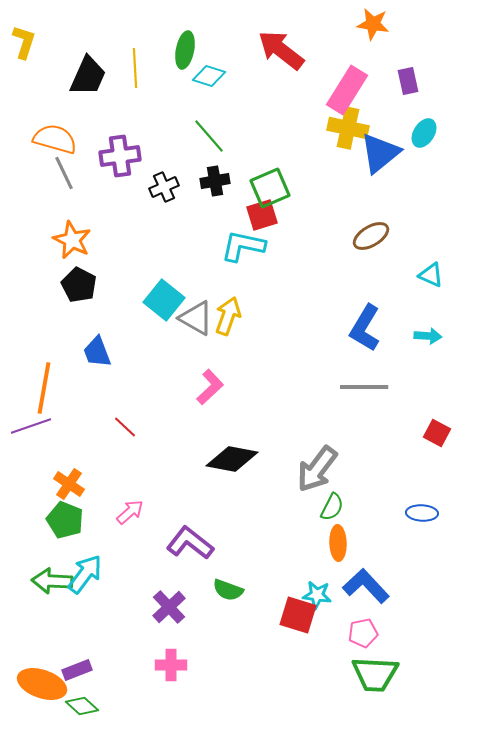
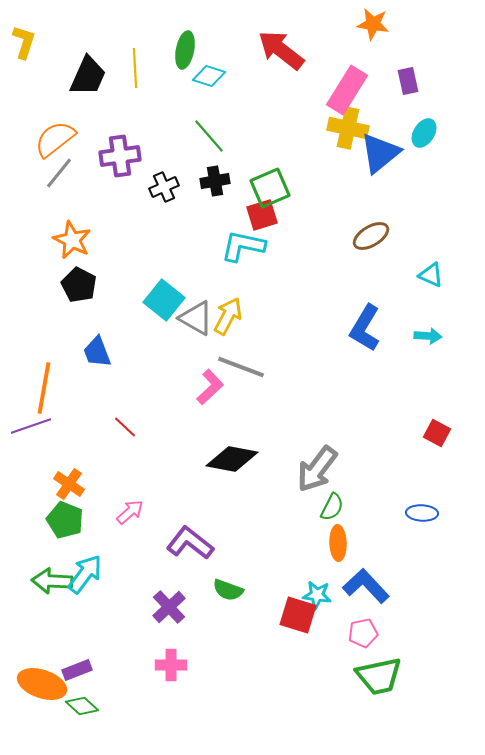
orange semicircle at (55, 139): rotated 54 degrees counterclockwise
gray line at (64, 173): moved 5 px left; rotated 64 degrees clockwise
yellow arrow at (228, 316): rotated 9 degrees clockwise
gray line at (364, 387): moved 123 px left, 20 px up; rotated 21 degrees clockwise
green trapezoid at (375, 674): moved 4 px right, 2 px down; rotated 15 degrees counterclockwise
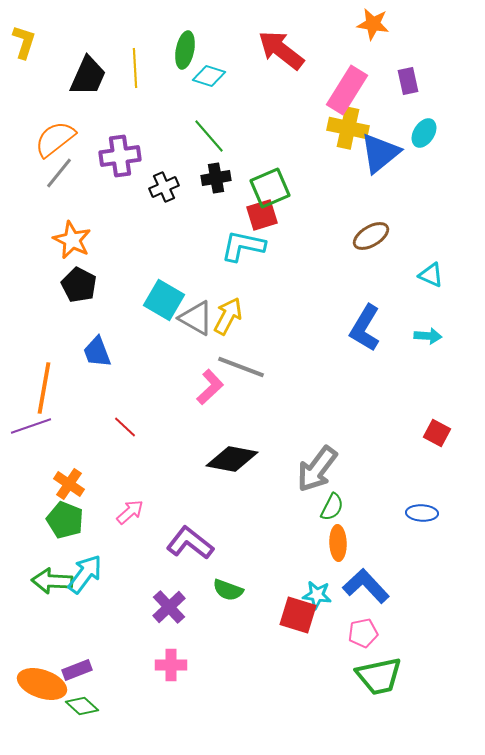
black cross at (215, 181): moved 1 px right, 3 px up
cyan square at (164, 300): rotated 9 degrees counterclockwise
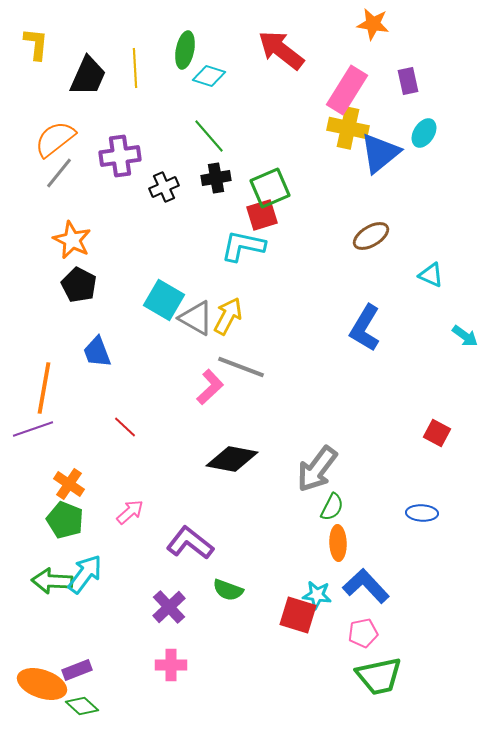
yellow L-shape at (24, 42): moved 12 px right, 2 px down; rotated 12 degrees counterclockwise
cyan arrow at (428, 336): moved 37 px right; rotated 32 degrees clockwise
purple line at (31, 426): moved 2 px right, 3 px down
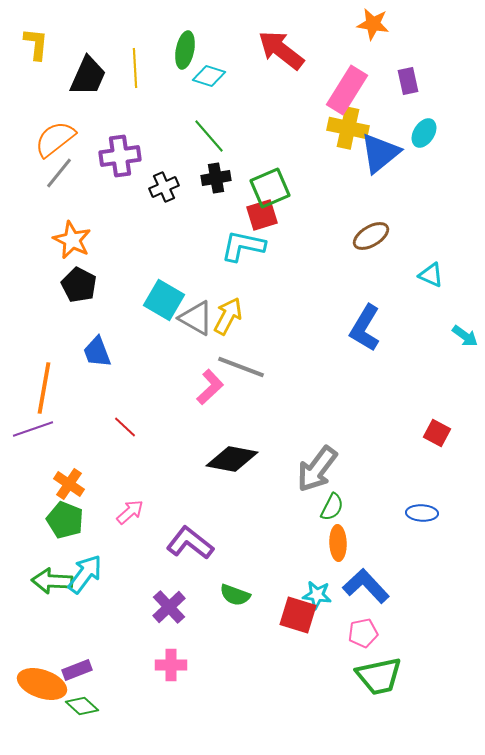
green semicircle at (228, 590): moved 7 px right, 5 px down
